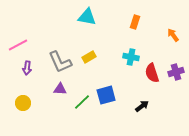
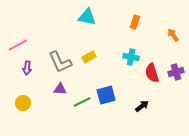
green line: rotated 18 degrees clockwise
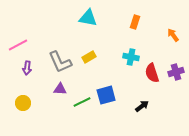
cyan triangle: moved 1 px right, 1 px down
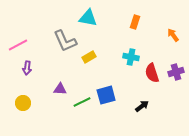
gray L-shape: moved 5 px right, 21 px up
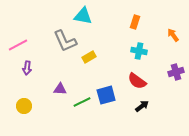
cyan triangle: moved 5 px left, 2 px up
cyan cross: moved 8 px right, 6 px up
red semicircle: moved 15 px left, 8 px down; rotated 36 degrees counterclockwise
yellow circle: moved 1 px right, 3 px down
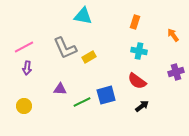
gray L-shape: moved 7 px down
pink line: moved 6 px right, 2 px down
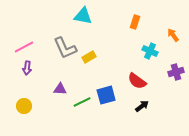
cyan cross: moved 11 px right; rotated 14 degrees clockwise
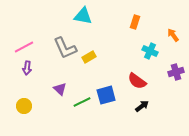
purple triangle: rotated 40 degrees clockwise
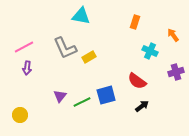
cyan triangle: moved 2 px left
purple triangle: moved 7 px down; rotated 24 degrees clockwise
yellow circle: moved 4 px left, 9 px down
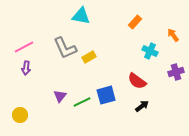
orange rectangle: rotated 24 degrees clockwise
purple arrow: moved 1 px left
